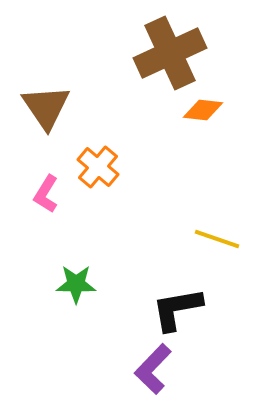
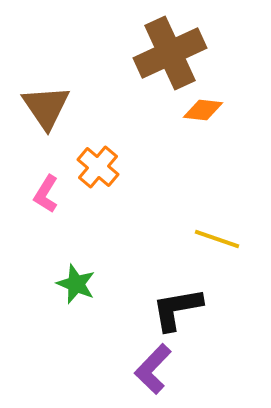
green star: rotated 21 degrees clockwise
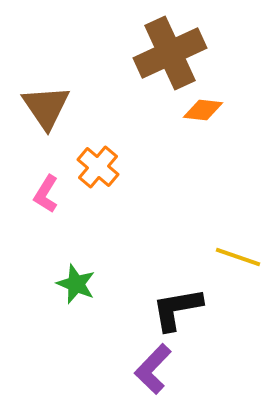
yellow line: moved 21 px right, 18 px down
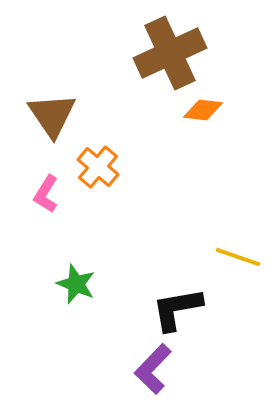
brown triangle: moved 6 px right, 8 px down
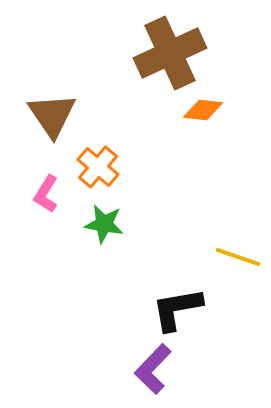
green star: moved 28 px right, 60 px up; rotated 12 degrees counterclockwise
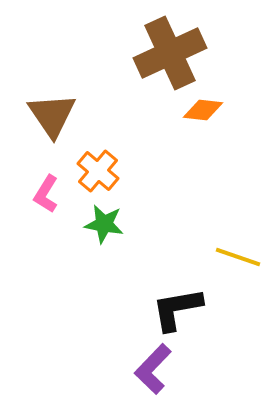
orange cross: moved 4 px down
